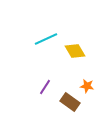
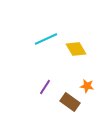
yellow diamond: moved 1 px right, 2 px up
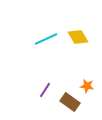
yellow diamond: moved 2 px right, 12 px up
purple line: moved 3 px down
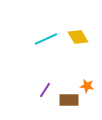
brown rectangle: moved 1 px left, 2 px up; rotated 36 degrees counterclockwise
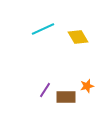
cyan line: moved 3 px left, 10 px up
orange star: rotated 24 degrees counterclockwise
brown rectangle: moved 3 px left, 3 px up
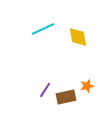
yellow diamond: rotated 20 degrees clockwise
brown rectangle: rotated 12 degrees counterclockwise
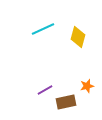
yellow diamond: rotated 25 degrees clockwise
purple line: rotated 28 degrees clockwise
brown rectangle: moved 5 px down
